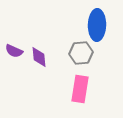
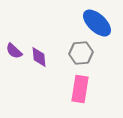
blue ellipse: moved 2 px up; rotated 48 degrees counterclockwise
purple semicircle: rotated 18 degrees clockwise
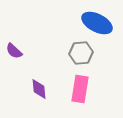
blue ellipse: rotated 16 degrees counterclockwise
purple diamond: moved 32 px down
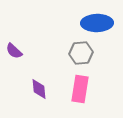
blue ellipse: rotated 28 degrees counterclockwise
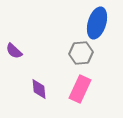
blue ellipse: rotated 72 degrees counterclockwise
pink rectangle: rotated 16 degrees clockwise
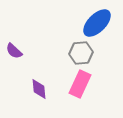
blue ellipse: rotated 28 degrees clockwise
pink rectangle: moved 5 px up
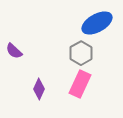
blue ellipse: rotated 16 degrees clockwise
gray hexagon: rotated 25 degrees counterclockwise
purple diamond: rotated 30 degrees clockwise
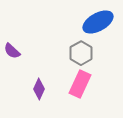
blue ellipse: moved 1 px right, 1 px up
purple semicircle: moved 2 px left
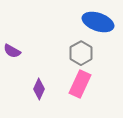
blue ellipse: rotated 48 degrees clockwise
purple semicircle: rotated 12 degrees counterclockwise
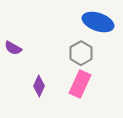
purple semicircle: moved 1 px right, 3 px up
purple diamond: moved 3 px up
